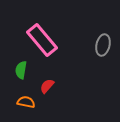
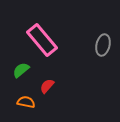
green semicircle: rotated 42 degrees clockwise
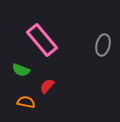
green semicircle: rotated 120 degrees counterclockwise
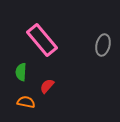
green semicircle: moved 2 px down; rotated 72 degrees clockwise
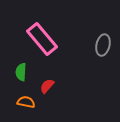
pink rectangle: moved 1 px up
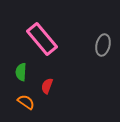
red semicircle: rotated 21 degrees counterclockwise
orange semicircle: rotated 24 degrees clockwise
